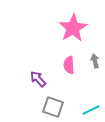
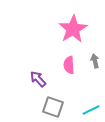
pink star: moved 1 px down
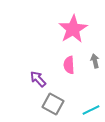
gray square: moved 3 px up; rotated 10 degrees clockwise
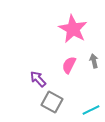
pink star: rotated 12 degrees counterclockwise
gray arrow: moved 1 px left
pink semicircle: rotated 30 degrees clockwise
gray square: moved 1 px left, 2 px up
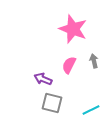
pink star: rotated 8 degrees counterclockwise
purple arrow: moved 5 px right; rotated 24 degrees counterclockwise
gray square: moved 1 px down; rotated 15 degrees counterclockwise
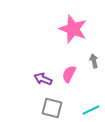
pink semicircle: moved 9 px down
gray square: moved 5 px down
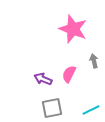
gray square: rotated 25 degrees counterclockwise
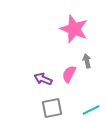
pink star: moved 1 px right
gray arrow: moved 7 px left
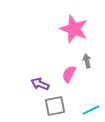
purple arrow: moved 3 px left, 5 px down
gray square: moved 3 px right, 2 px up
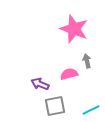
pink semicircle: rotated 48 degrees clockwise
